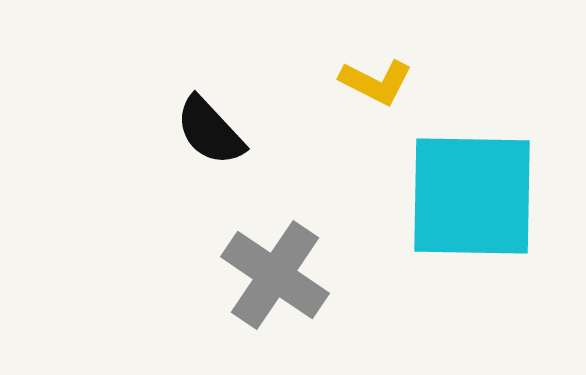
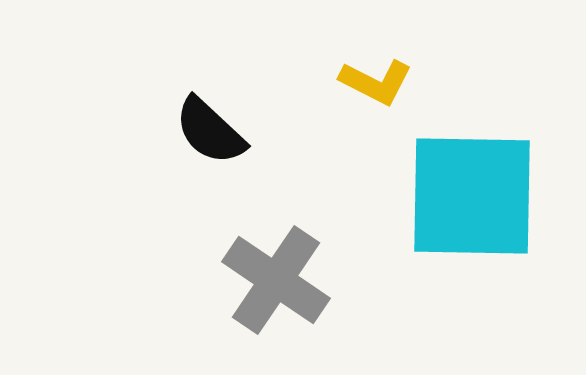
black semicircle: rotated 4 degrees counterclockwise
gray cross: moved 1 px right, 5 px down
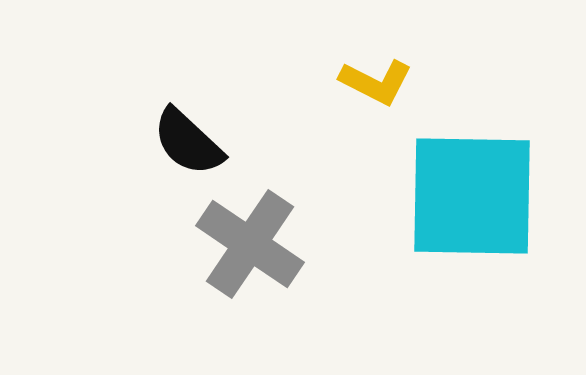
black semicircle: moved 22 px left, 11 px down
gray cross: moved 26 px left, 36 px up
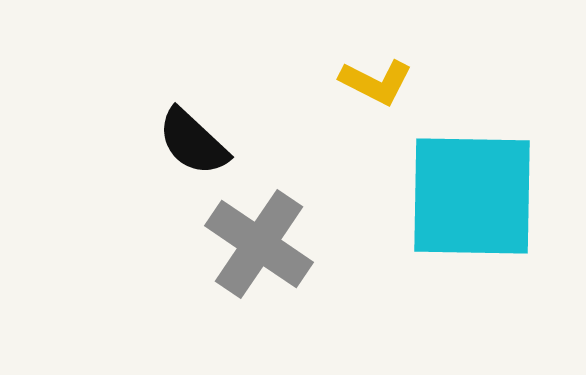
black semicircle: moved 5 px right
gray cross: moved 9 px right
